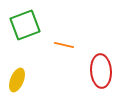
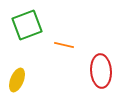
green square: moved 2 px right
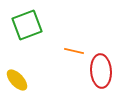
orange line: moved 10 px right, 6 px down
yellow ellipse: rotated 65 degrees counterclockwise
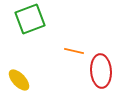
green square: moved 3 px right, 6 px up
yellow ellipse: moved 2 px right
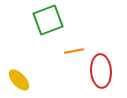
green square: moved 18 px right, 1 px down
orange line: rotated 24 degrees counterclockwise
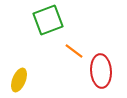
orange line: rotated 48 degrees clockwise
yellow ellipse: rotated 65 degrees clockwise
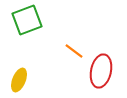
green square: moved 21 px left
red ellipse: rotated 16 degrees clockwise
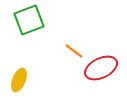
green square: moved 2 px right
red ellipse: moved 3 px up; rotated 52 degrees clockwise
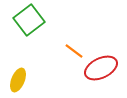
green square: rotated 16 degrees counterclockwise
yellow ellipse: moved 1 px left
